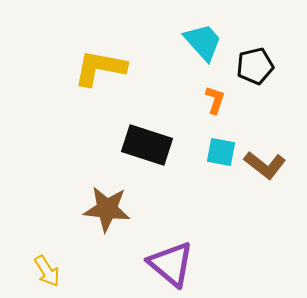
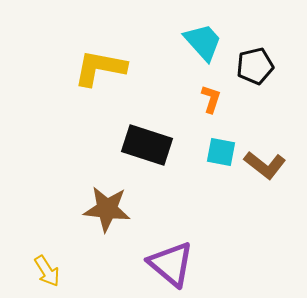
orange L-shape: moved 4 px left, 1 px up
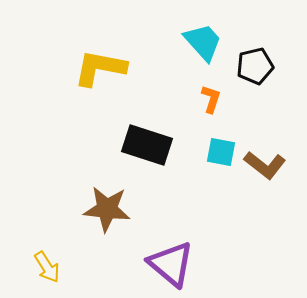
yellow arrow: moved 4 px up
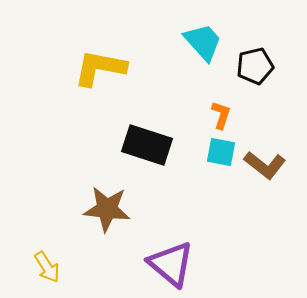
orange L-shape: moved 10 px right, 16 px down
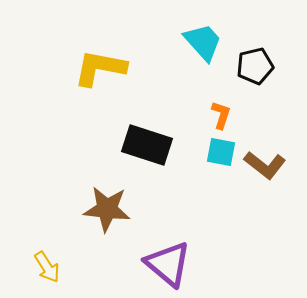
purple triangle: moved 3 px left
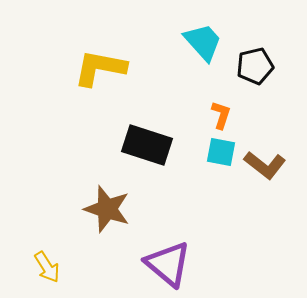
brown star: rotated 12 degrees clockwise
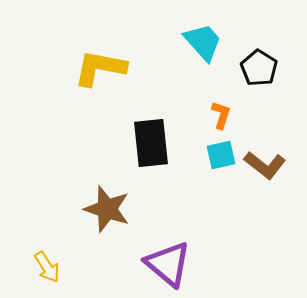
black pentagon: moved 4 px right, 2 px down; rotated 27 degrees counterclockwise
black rectangle: moved 4 px right, 2 px up; rotated 66 degrees clockwise
cyan square: moved 3 px down; rotated 24 degrees counterclockwise
